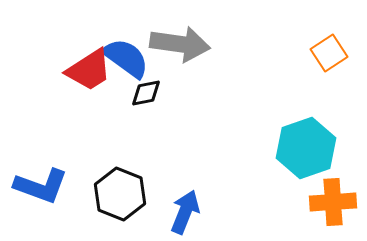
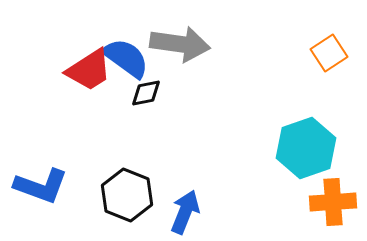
black hexagon: moved 7 px right, 1 px down
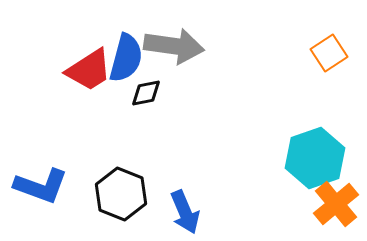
gray arrow: moved 6 px left, 2 px down
blue semicircle: rotated 69 degrees clockwise
cyan hexagon: moved 9 px right, 10 px down
black hexagon: moved 6 px left, 1 px up
orange cross: moved 3 px right, 2 px down; rotated 36 degrees counterclockwise
blue arrow: rotated 135 degrees clockwise
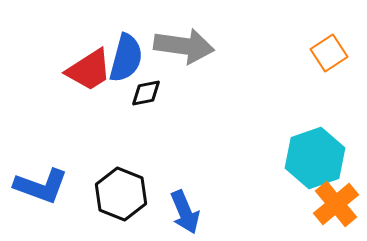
gray arrow: moved 10 px right
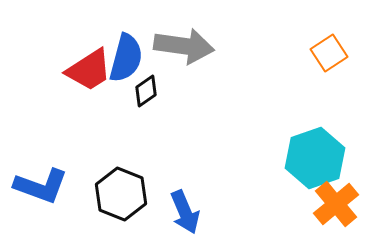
black diamond: moved 2 px up; rotated 24 degrees counterclockwise
